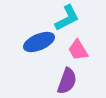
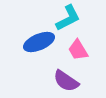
cyan L-shape: moved 1 px right
purple semicircle: moved 1 px left; rotated 104 degrees clockwise
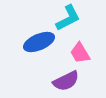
pink trapezoid: moved 2 px right, 3 px down
purple semicircle: rotated 60 degrees counterclockwise
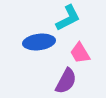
blue ellipse: rotated 16 degrees clockwise
purple semicircle: rotated 36 degrees counterclockwise
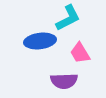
blue ellipse: moved 1 px right, 1 px up
purple semicircle: moved 2 px left; rotated 60 degrees clockwise
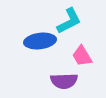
cyan L-shape: moved 1 px right, 3 px down
pink trapezoid: moved 2 px right, 3 px down
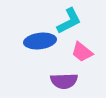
pink trapezoid: moved 4 px up; rotated 20 degrees counterclockwise
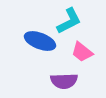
blue ellipse: rotated 28 degrees clockwise
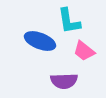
cyan L-shape: rotated 108 degrees clockwise
pink trapezoid: moved 2 px right, 1 px up
